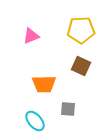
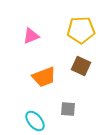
orange trapezoid: moved 7 px up; rotated 20 degrees counterclockwise
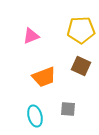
cyan ellipse: moved 5 px up; rotated 25 degrees clockwise
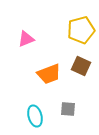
yellow pentagon: rotated 12 degrees counterclockwise
pink triangle: moved 5 px left, 3 px down
orange trapezoid: moved 5 px right, 3 px up
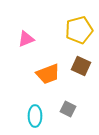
yellow pentagon: moved 2 px left
orange trapezoid: moved 1 px left
gray square: rotated 21 degrees clockwise
cyan ellipse: rotated 15 degrees clockwise
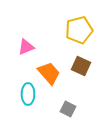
pink triangle: moved 8 px down
orange trapezoid: moved 1 px right, 1 px up; rotated 110 degrees counterclockwise
cyan ellipse: moved 7 px left, 22 px up
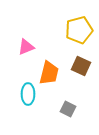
orange trapezoid: rotated 55 degrees clockwise
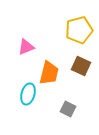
cyan ellipse: rotated 15 degrees clockwise
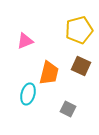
pink triangle: moved 1 px left, 6 px up
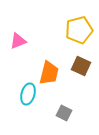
pink triangle: moved 7 px left
gray square: moved 4 px left, 4 px down
